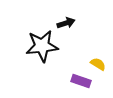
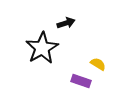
black star: moved 2 px down; rotated 24 degrees counterclockwise
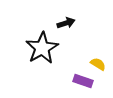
purple rectangle: moved 2 px right
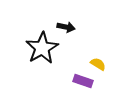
black arrow: moved 4 px down; rotated 30 degrees clockwise
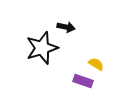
black star: rotated 12 degrees clockwise
yellow semicircle: moved 2 px left
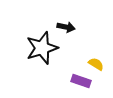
purple rectangle: moved 2 px left
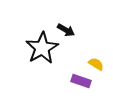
black arrow: moved 3 px down; rotated 18 degrees clockwise
black star: rotated 12 degrees counterclockwise
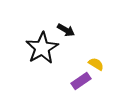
purple rectangle: rotated 54 degrees counterclockwise
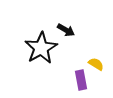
black star: moved 1 px left
purple rectangle: moved 1 px up; rotated 66 degrees counterclockwise
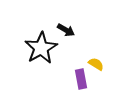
purple rectangle: moved 1 px up
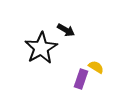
yellow semicircle: moved 3 px down
purple rectangle: rotated 30 degrees clockwise
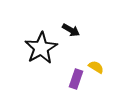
black arrow: moved 5 px right
purple rectangle: moved 5 px left
